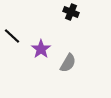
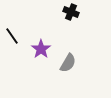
black line: rotated 12 degrees clockwise
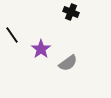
black line: moved 1 px up
gray semicircle: rotated 24 degrees clockwise
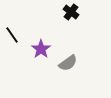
black cross: rotated 14 degrees clockwise
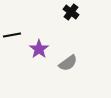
black line: rotated 66 degrees counterclockwise
purple star: moved 2 px left
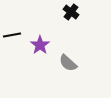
purple star: moved 1 px right, 4 px up
gray semicircle: rotated 78 degrees clockwise
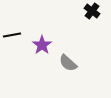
black cross: moved 21 px right, 1 px up
purple star: moved 2 px right
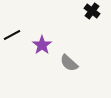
black line: rotated 18 degrees counterclockwise
gray semicircle: moved 1 px right
